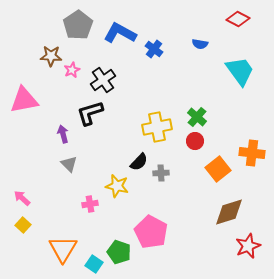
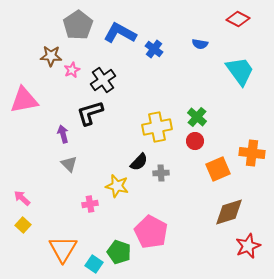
orange square: rotated 15 degrees clockwise
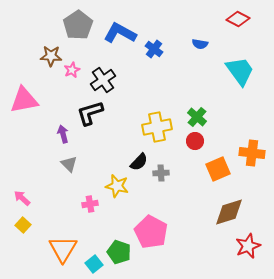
cyan square: rotated 18 degrees clockwise
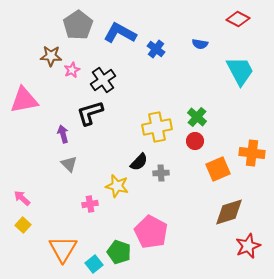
blue cross: moved 2 px right
cyan trapezoid: rotated 8 degrees clockwise
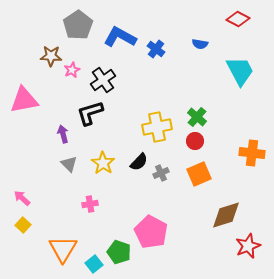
blue L-shape: moved 4 px down
orange square: moved 19 px left, 5 px down
gray cross: rotated 21 degrees counterclockwise
yellow star: moved 14 px left, 23 px up; rotated 20 degrees clockwise
brown diamond: moved 3 px left, 3 px down
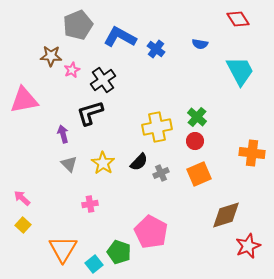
red diamond: rotated 30 degrees clockwise
gray pentagon: rotated 12 degrees clockwise
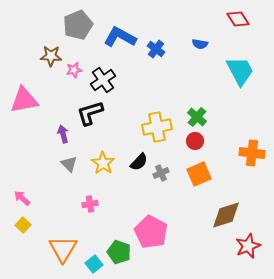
pink star: moved 2 px right; rotated 14 degrees clockwise
